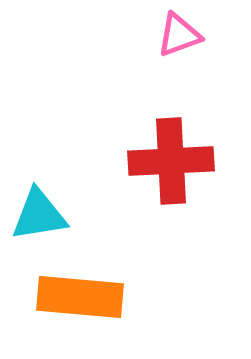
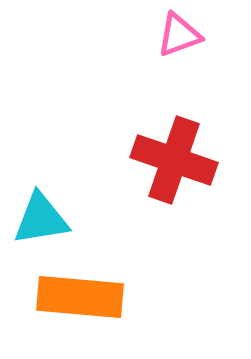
red cross: moved 3 px right, 1 px up; rotated 22 degrees clockwise
cyan triangle: moved 2 px right, 4 px down
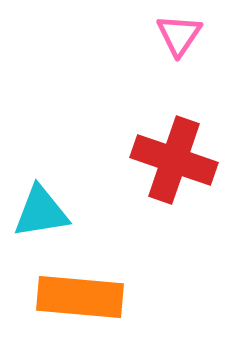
pink triangle: rotated 36 degrees counterclockwise
cyan triangle: moved 7 px up
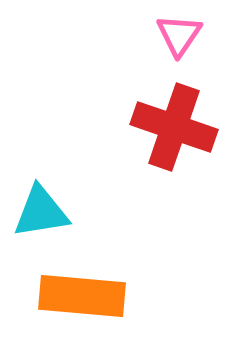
red cross: moved 33 px up
orange rectangle: moved 2 px right, 1 px up
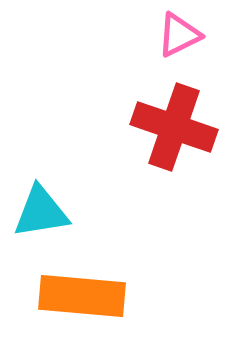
pink triangle: rotated 30 degrees clockwise
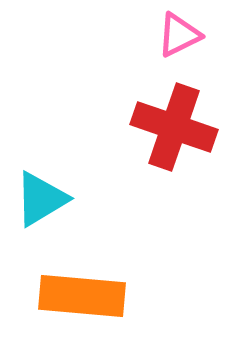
cyan triangle: moved 13 px up; rotated 22 degrees counterclockwise
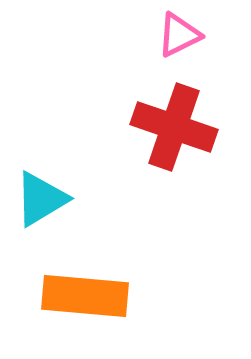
orange rectangle: moved 3 px right
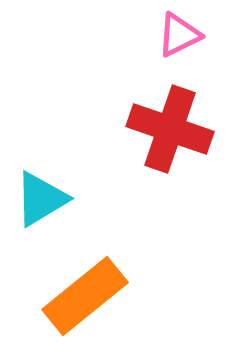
red cross: moved 4 px left, 2 px down
orange rectangle: rotated 44 degrees counterclockwise
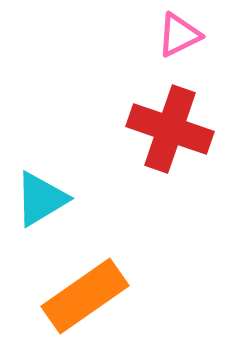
orange rectangle: rotated 4 degrees clockwise
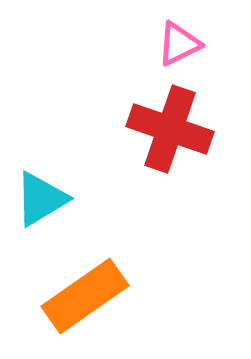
pink triangle: moved 9 px down
